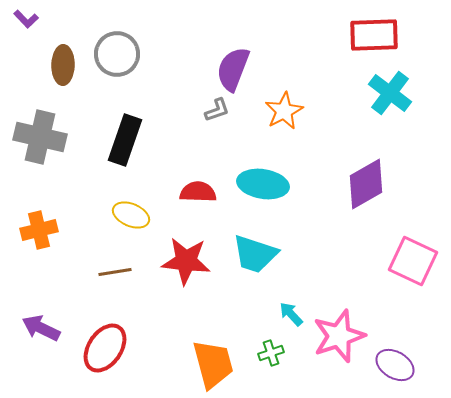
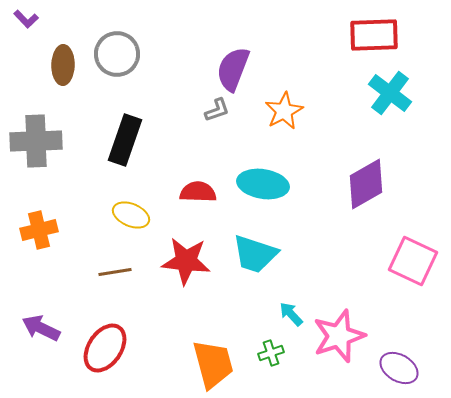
gray cross: moved 4 px left, 4 px down; rotated 15 degrees counterclockwise
purple ellipse: moved 4 px right, 3 px down
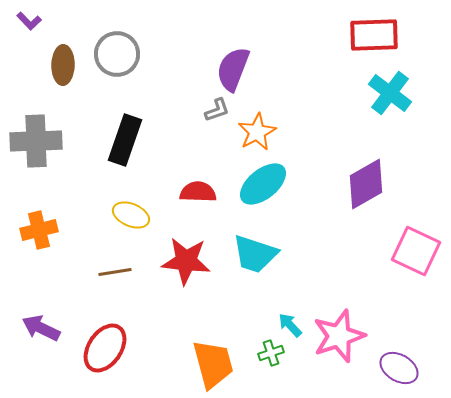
purple L-shape: moved 3 px right, 2 px down
orange star: moved 27 px left, 21 px down
cyan ellipse: rotated 48 degrees counterclockwise
pink square: moved 3 px right, 10 px up
cyan arrow: moved 1 px left, 11 px down
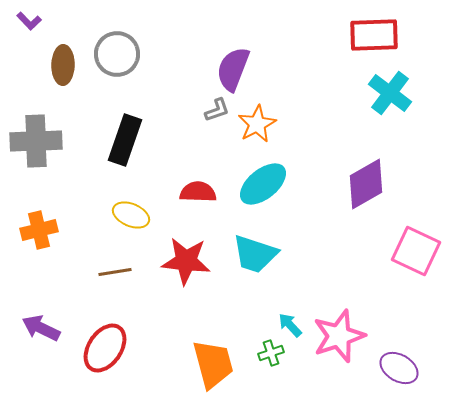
orange star: moved 8 px up
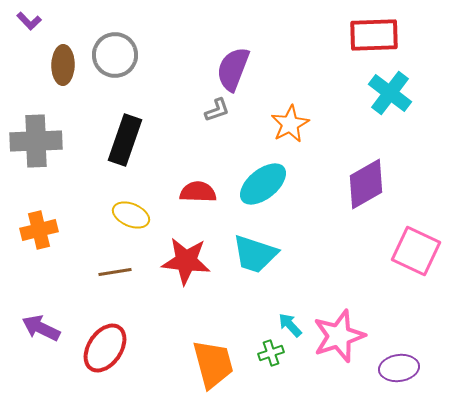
gray circle: moved 2 px left, 1 px down
orange star: moved 33 px right
purple ellipse: rotated 39 degrees counterclockwise
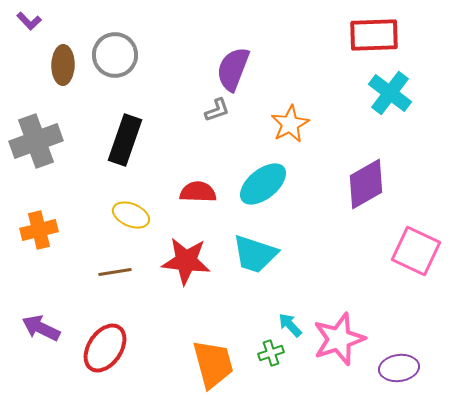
gray cross: rotated 18 degrees counterclockwise
pink star: moved 3 px down
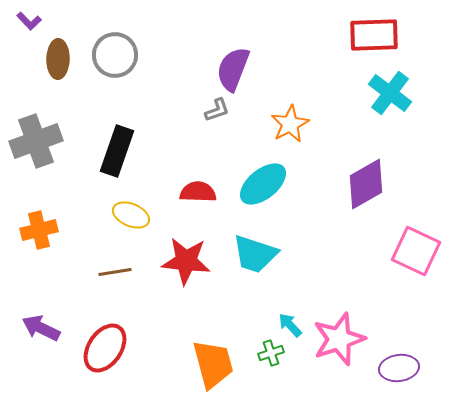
brown ellipse: moved 5 px left, 6 px up
black rectangle: moved 8 px left, 11 px down
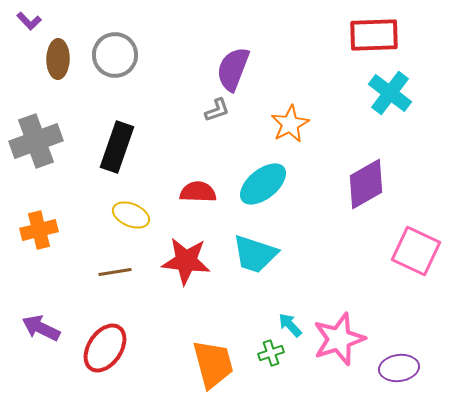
black rectangle: moved 4 px up
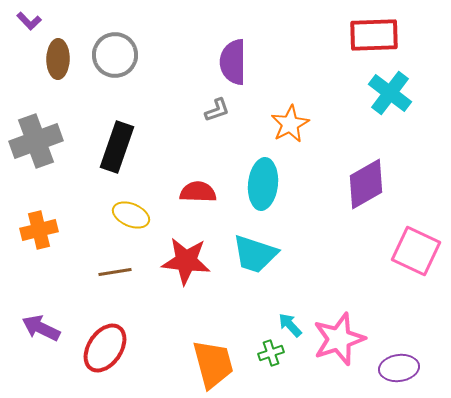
purple semicircle: moved 7 px up; rotated 21 degrees counterclockwise
cyan ellipse: rotated 45 degrees counterclockwise
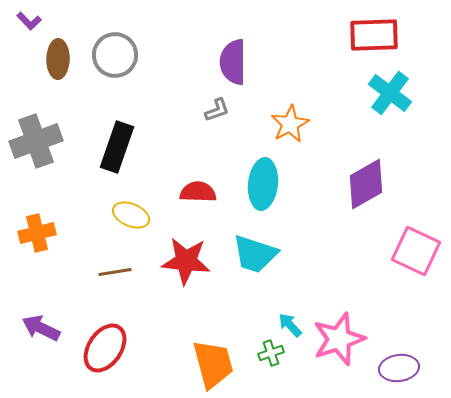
orange cross: moved 2 px left, 3 px down
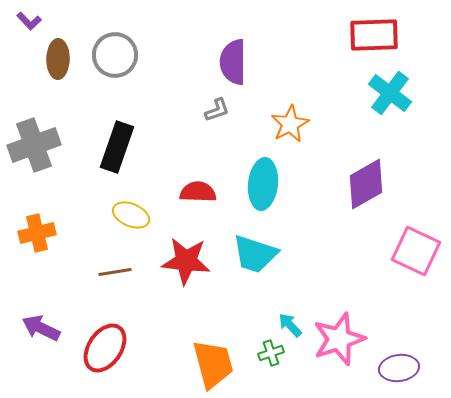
gray cross: moved 2 px left, 4 px down
